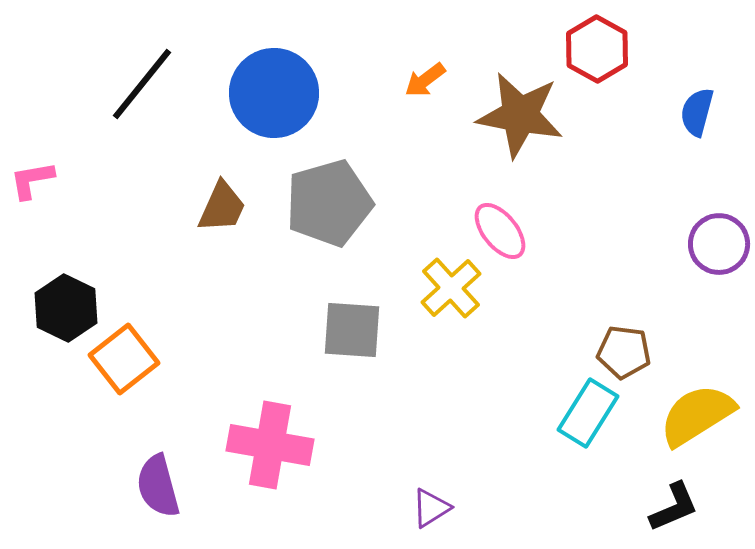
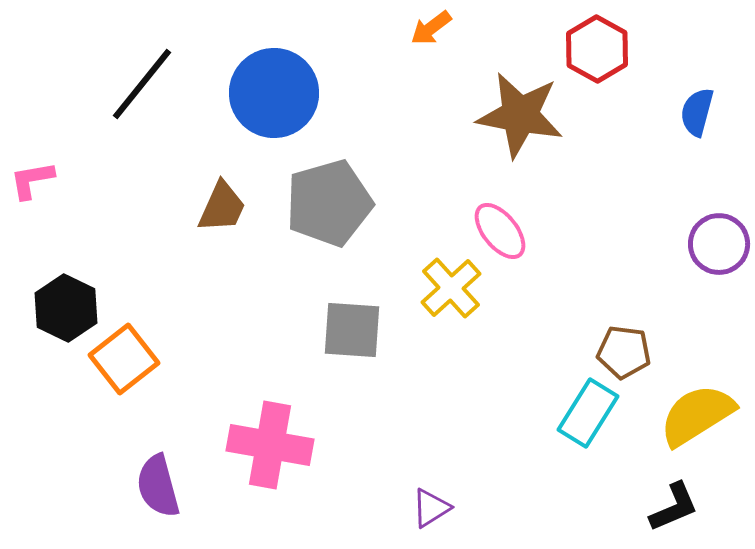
orange arrow: moved 6 px right, 52 px up
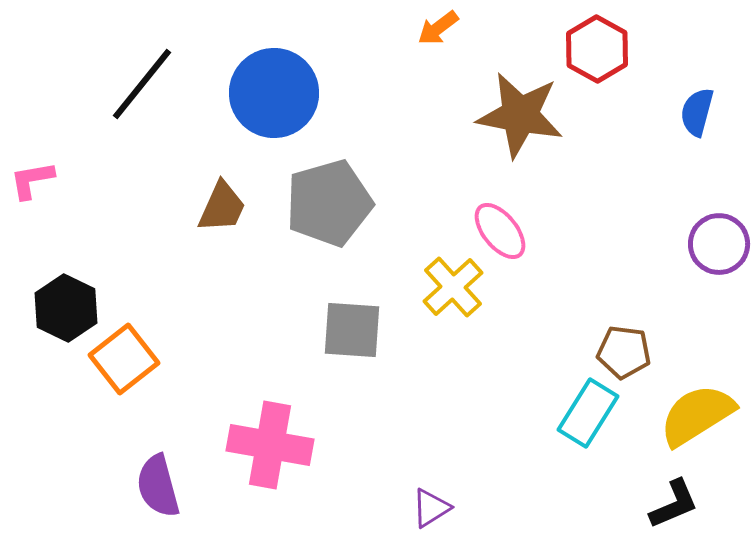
orange arrow: moved 7 px right
yellow cross: moved 2 px right, 1 px up
black L-shape: moved 3 px up
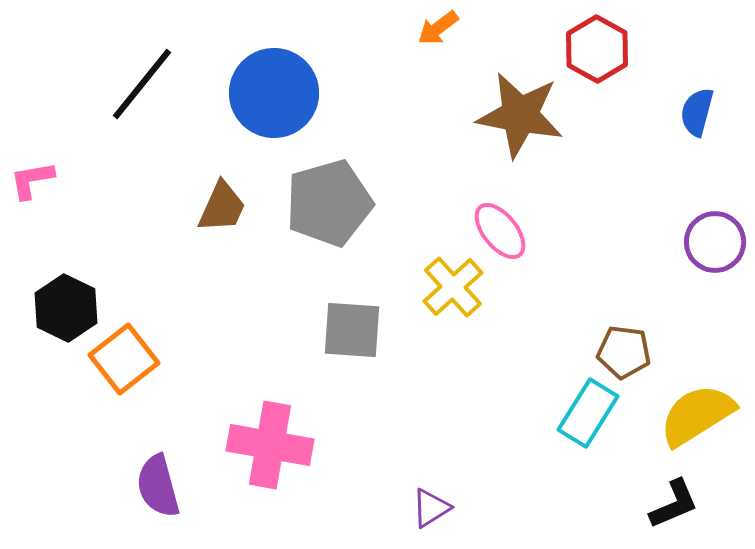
purple circle: moved 4 px left, 2 px up
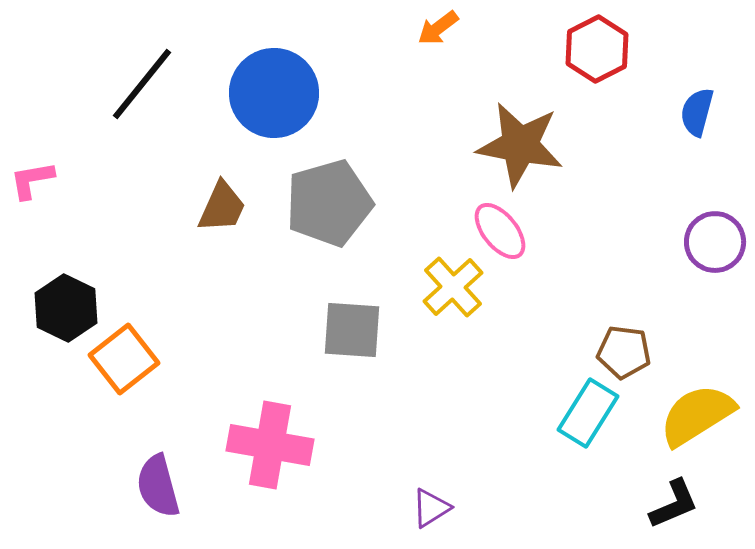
red hexagon: rotated 4 degrees clockwise
brown star: moved 30 px down
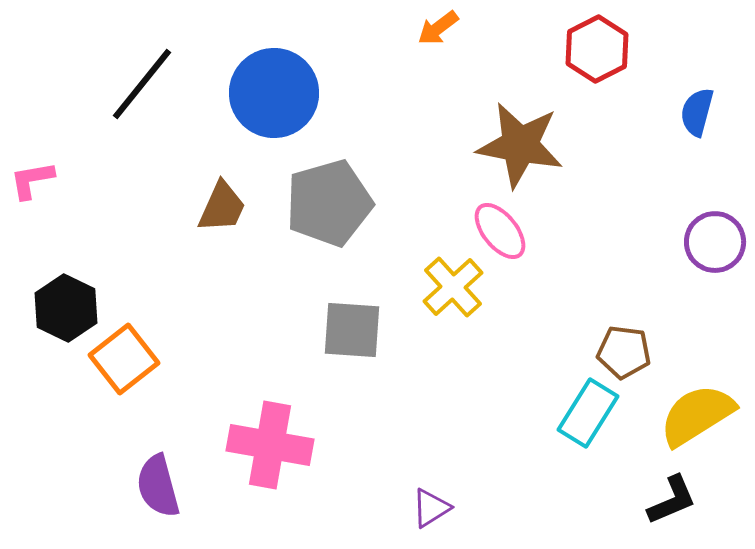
black L-shape: moved 2 px left, 4 px up
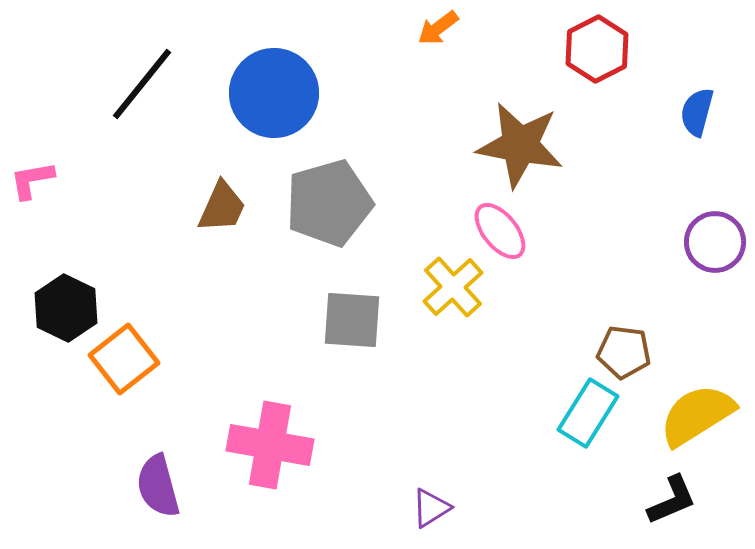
gray square: moved 10 px up
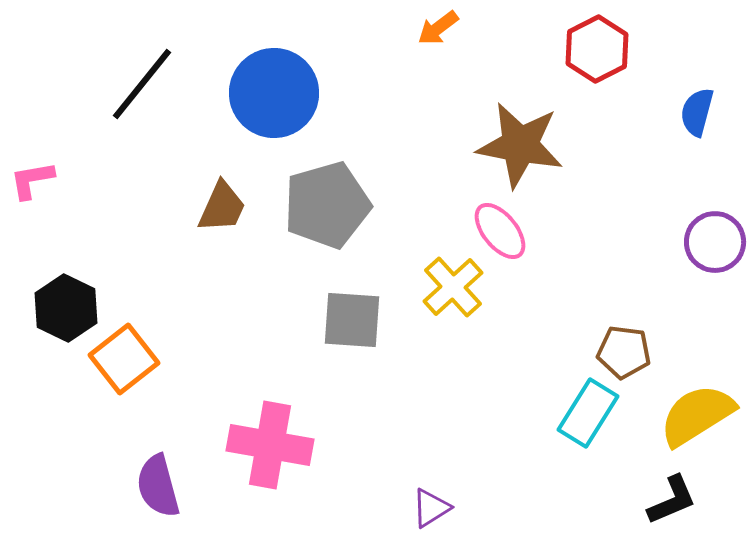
gray pentagon: moved 2 px left, 2 px down
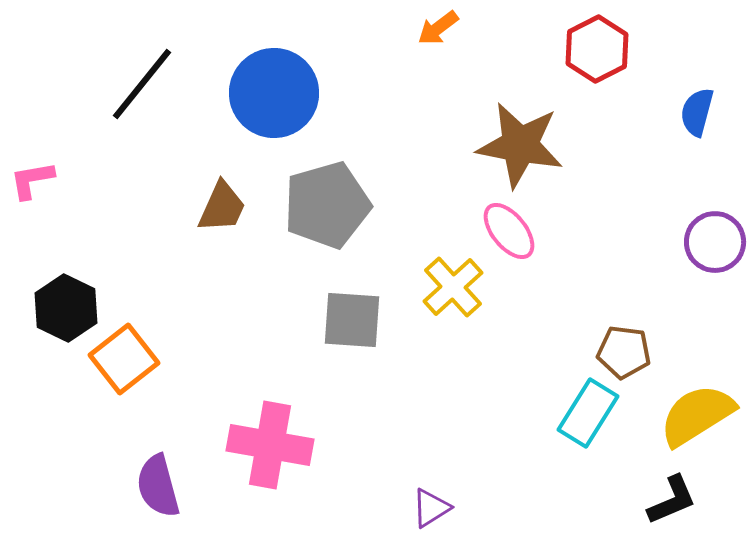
pink ellipse: moved 9 px right
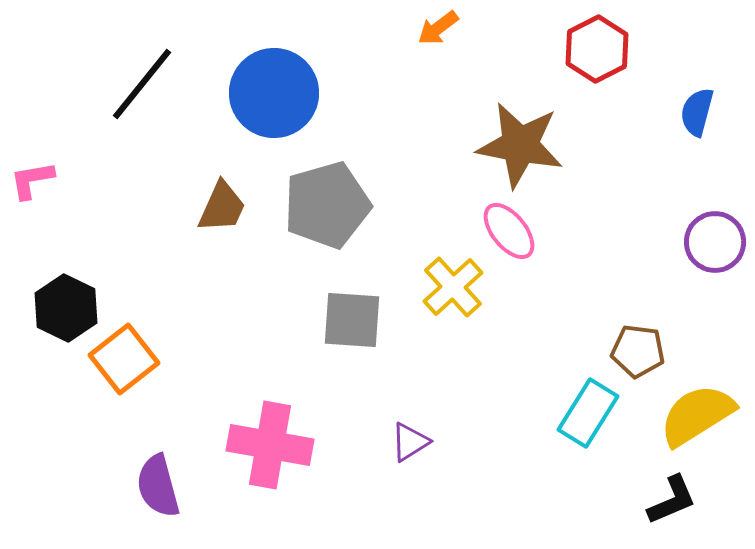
brown pentagon: moved 14 px right, 1 px up
purple triangle: moved 21 px left, 66 px up
